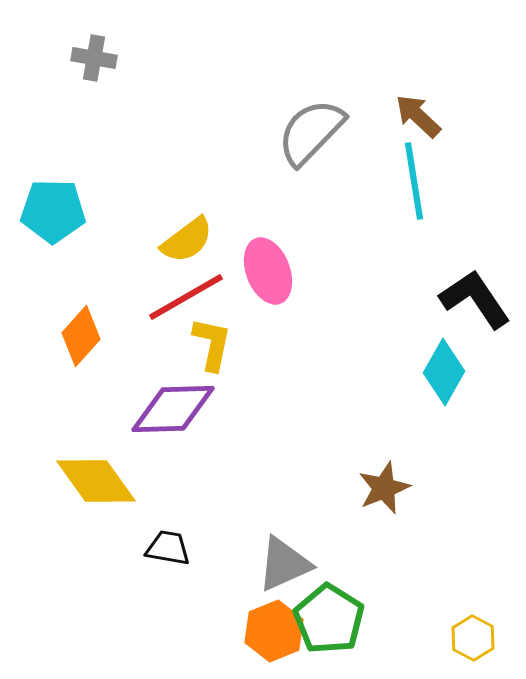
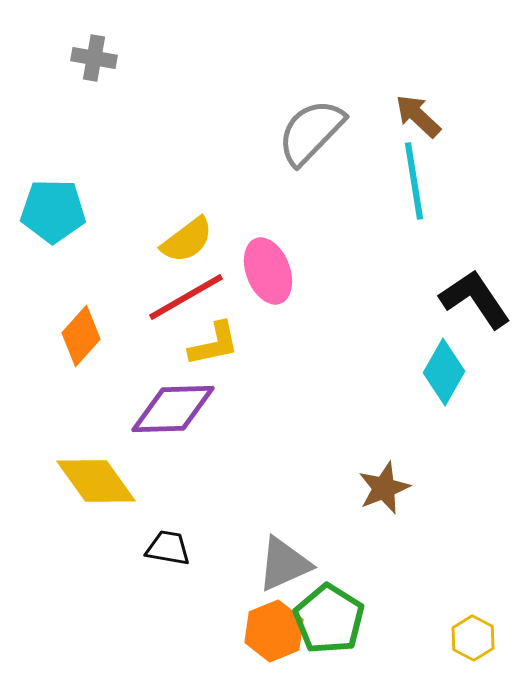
yellow L-shape: moved 2 px right; rotated 66 degrees clockwise
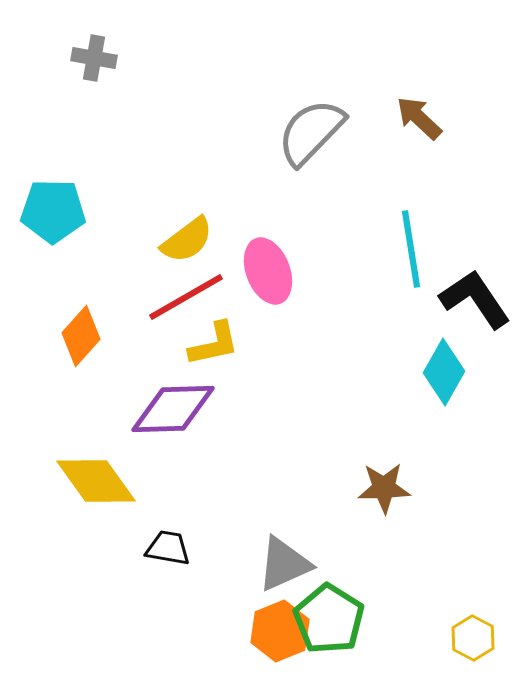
brown arrow: moved 1 px right, 2 px down
cyan line: moved 3 px left, 68 px down
brown star: rotated 20 degrees clockwise
orange hexagon: moved 6 px right
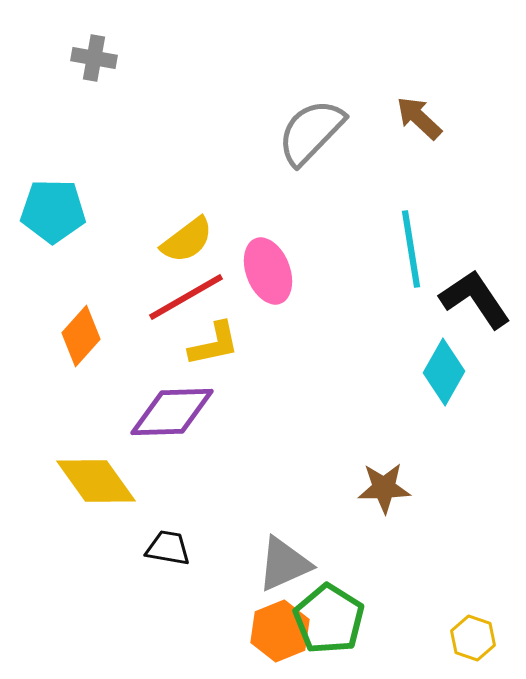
purple diamond: moved 1 px left, 3 px down
yellow hexagon: rotated 9 degrees counterclockwise
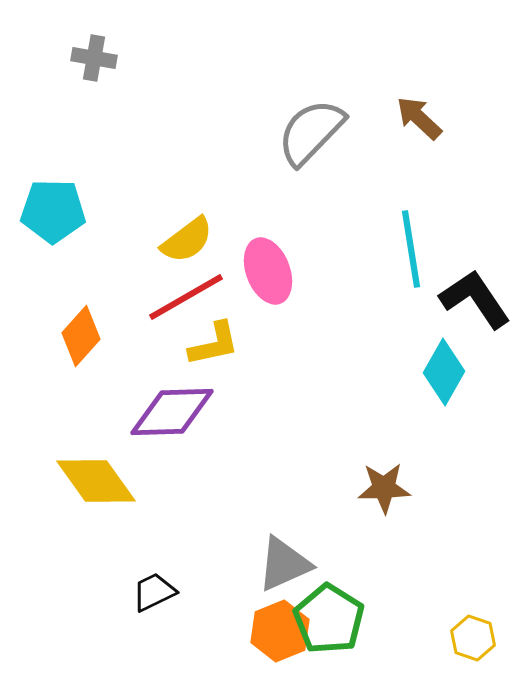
black trapezoid: moved 14 px left, 44 px down; rotated 36 degrees counterclockwise
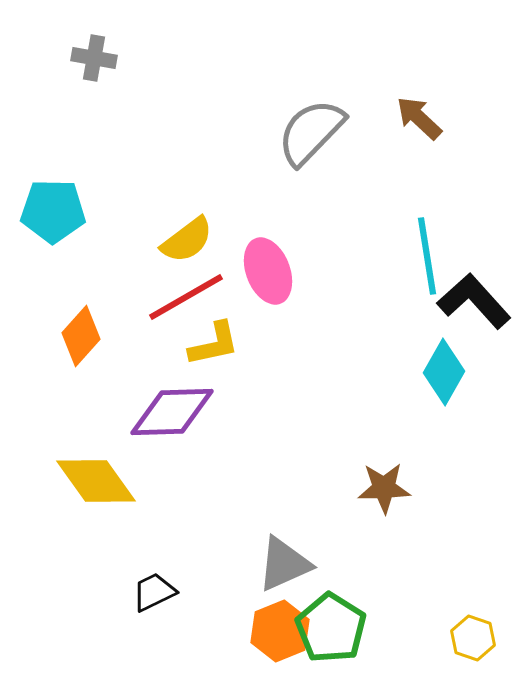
cyan line: moved 16 px right, 7 px down
black L-shape: moved 1 px left, 2 px down; rotated 8 degrees counterclockwise
green pentagon: moved 2 px right, 9 px down
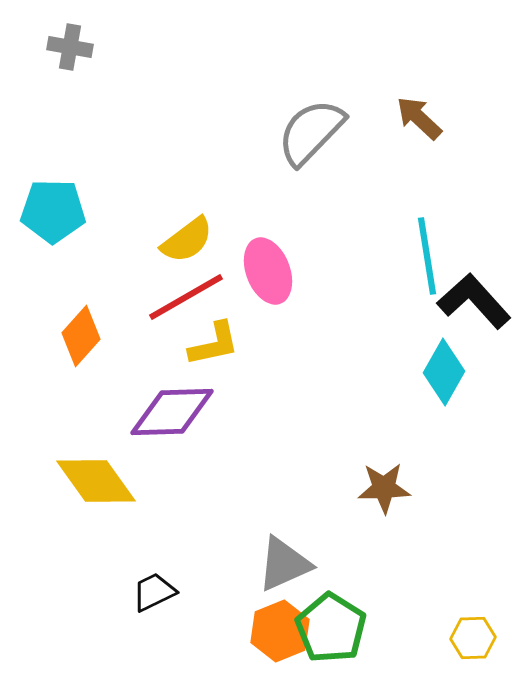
gray cross: moved 24 px left, 11 px up
yellow hexagon: rotated 21 degrees counterclockwise
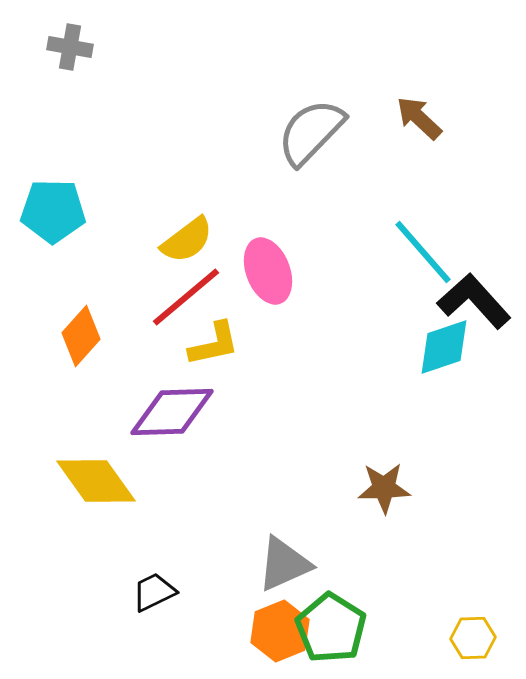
cyan line: moved 4 px left, 4 px up; rotated 32 degrees counterclockwise
red line: rotated 10 degrees counterclockwise
cyan diamond: moved 25 px up; rotated 42 degrees clockwise
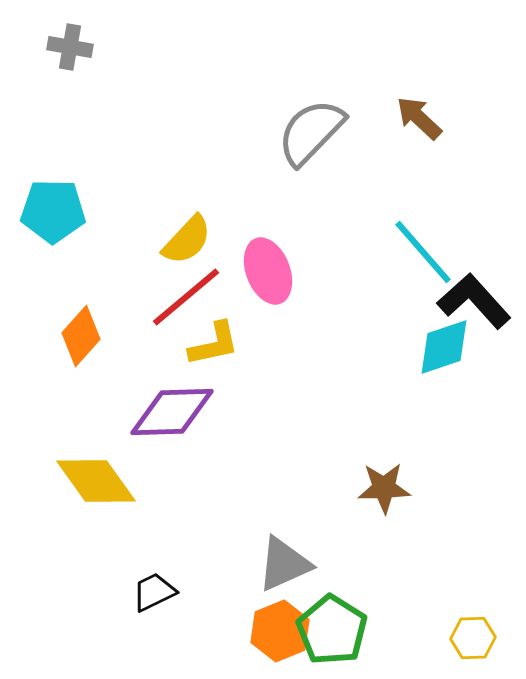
yellow semicircle: rotated 10 degrees counterclockwise
green pentagon: moved 1 px right, 2 px down
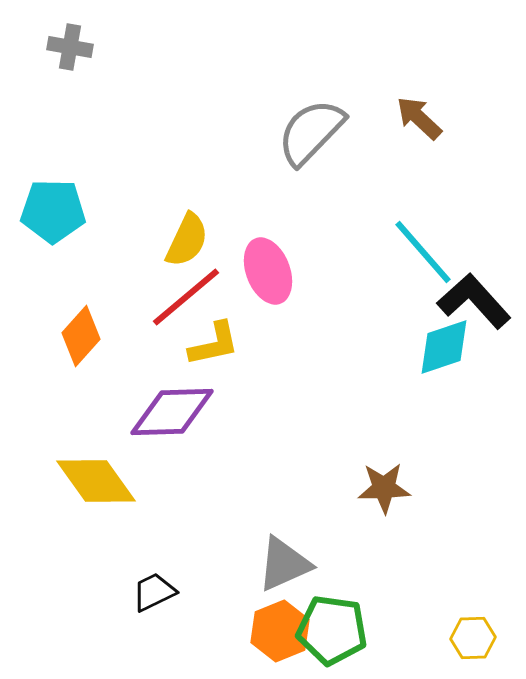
yellow semicircle: rotated 18 degrees counterclockwise
green pentagon: rotated 24 degrees counterclockwise
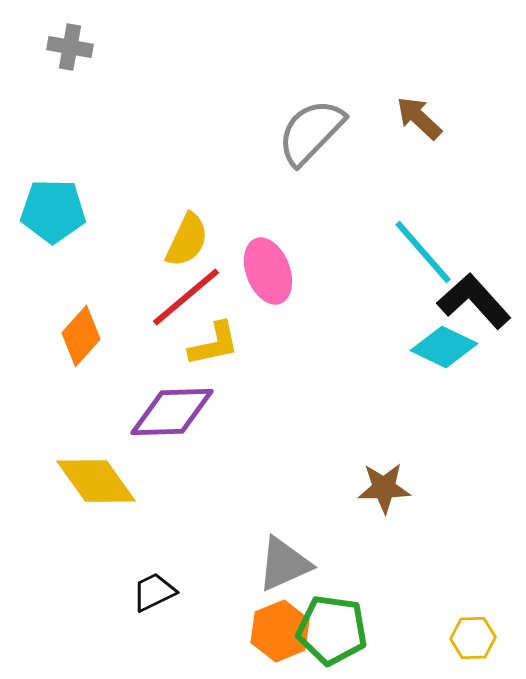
cyan diamond: rotated 44 degrees clockwise
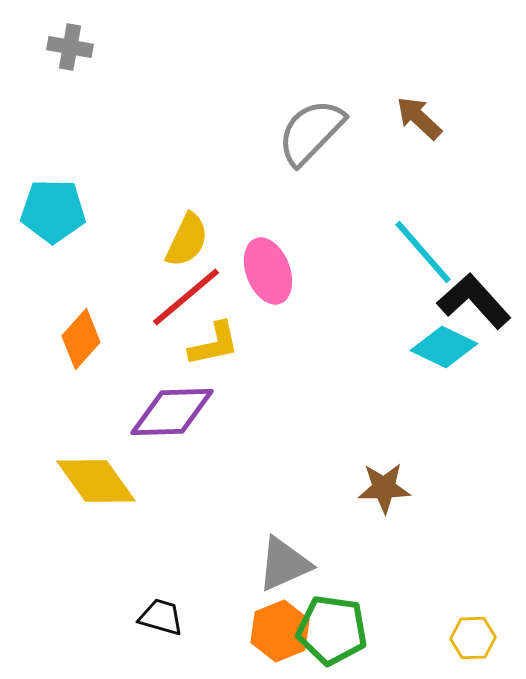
orange diamond: moved 3 px down
black trapezoid: moved 7 px right, 25 px down; rotated 42 degrees clockwise
